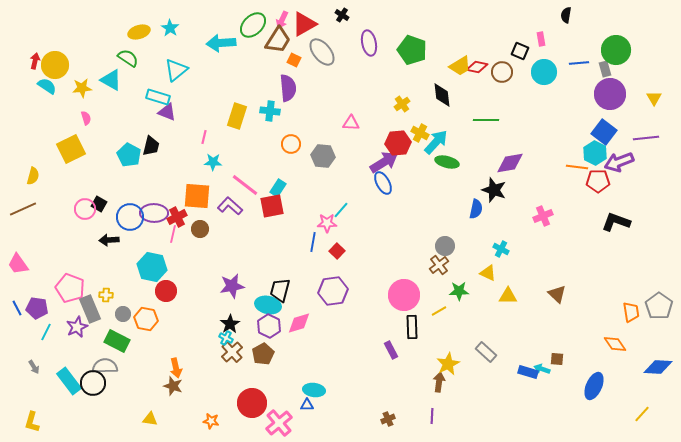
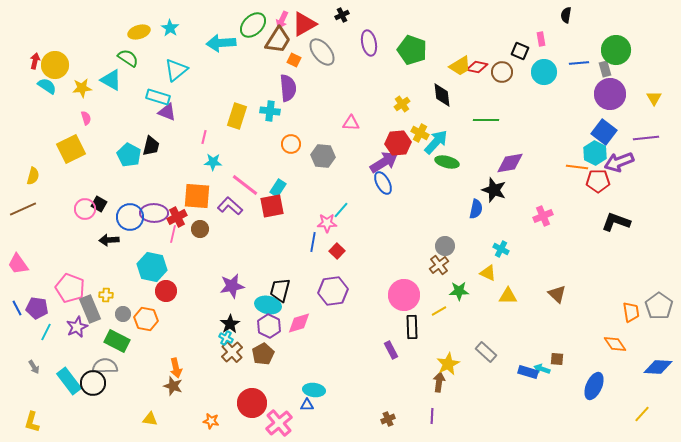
black cross at (342, 15): rotated 32 degrees clockwise
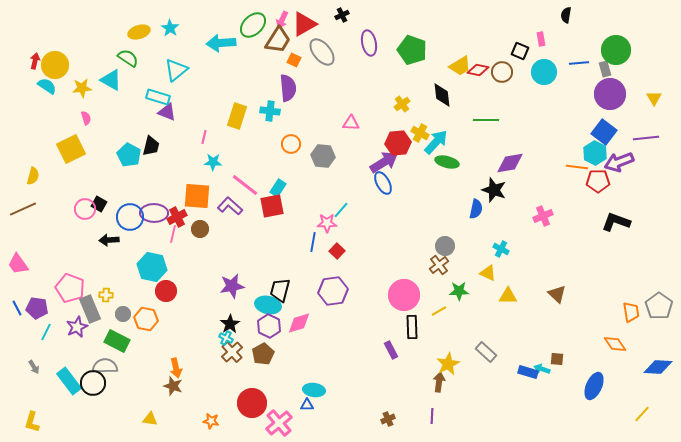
red diamond at (477, 67): moved 1 px right, 3 px down
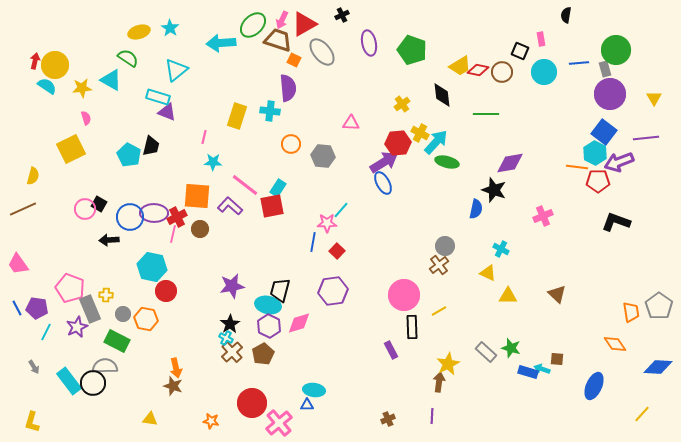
brown trapezoid at (278, 40): rotated 104 degrees counterclockwise
green line at (486, 120): moved 6 px up
green star at (459, 291): moved 52 px right, 57 px down; rotated 18 degrees clockwise
